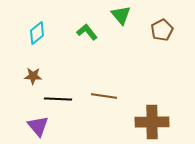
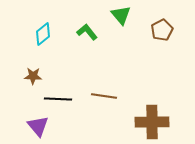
cyan diamond: moved 6 px right, 1 px down
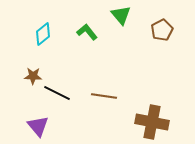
black line: moved 1 px left, 6 px up; rotated 24 degrees clockwise
brown cross: rotated 12 degrees clockwise
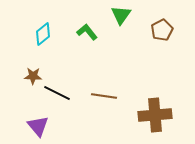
green triangle: rotated 15 degrees clockwise
brown cross: moved 3 px right, 7 px up; rotated 16 degrees counterclockwise
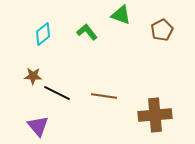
green triangle: rotated 45 degrees counterclockwise
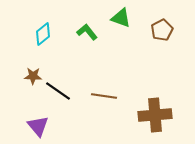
green triangle: moved 3 px down
black line: moved 1 px right, 2 px up; rotated 8 degrees clockwise
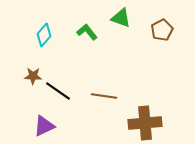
cyan diamond: moved 1 px right, 1 px down; rotated 10 degrees counterclockwise
brown cross: moved 10 px left, 8 px down
purple triangle: moved 6 px right; rotated 45 degrees clockwise
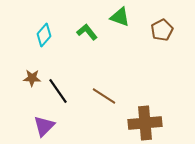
green triangle: moved 1 px left, 1 px up
brown star: moved 1 px left, 2 px down
black line: rotated 20 degrees clockwise
brown line: rotated 25 degrees clockwise
purple triangle: rotated 20 degrees counterclockwise
